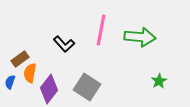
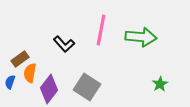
green arrow: moved 1 px right
green star: moved 1 px right, 3 px down
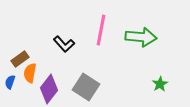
gray square: moved 1 px left
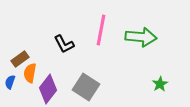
black L-shape: rotated 15 degrees clockwise
purple diamond: moved 1 px left
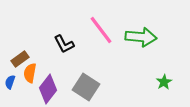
pink line: rotated 48 degrees counterclockwise
green star: moved 4 px right, 2 px up
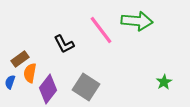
green arrow: moved 4 px left, 16 px up
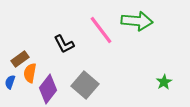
gray square: moved 1 px left, 2 px up; rotated 8 degrees clockwise
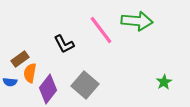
blue semicircle: rotated 104 degrees counterclockwise
